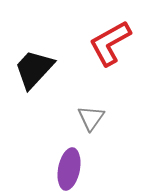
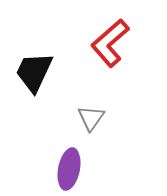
red L-shape: rotated 12 degrees counterclockwise
black trapezoid: moved 3 px down; rotated 18 degrees counterclockwise
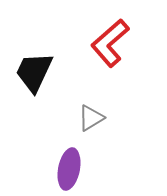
gray triangle: rotated 24 degrees clockwise
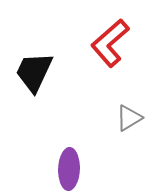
gray triangle: moved 38 px right
purple ellipse: rotated 9 degrees counterclockwise
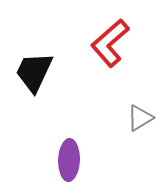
gray triangle: moved 11 px right
purple ellipse: moved 9 px up
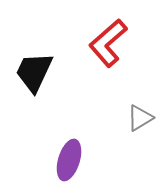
red L-shape: moved 2 px left
purple ellipse: rotated 15 degrees clockwise
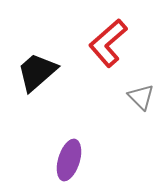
black trapezoid: moved 3 px right; rotated 24 degrees clockwise
gray triangle: moved 1 px right, 21 px up; rotated 44 degrees counterclockwise
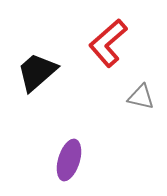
gray triangle: rotated 32 degrees counterclockwise
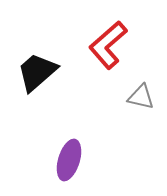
red L-shape: moved 2 px down
